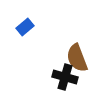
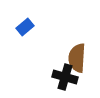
brown semicircle: rotated 24 degrees clockwise
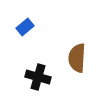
black cross: moved 27 px left
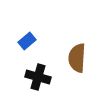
blue rectangle: moved 2 px right, 14 px down
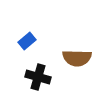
brown semicircle: rotated 92 degrees counterclockwise
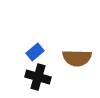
blue rectangle: moved 8 px right, 11 px down
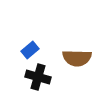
blue rectangle: moved 5 px left, 2 px up
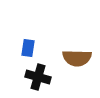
blue rectangle: moved 2 px left, 2 px up; rotated 42 degrees counterclockwise
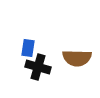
black cross: moved 10 px up
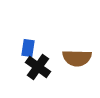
black cross: rotated 20 degrees clockwise
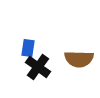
brown semicircle: moved 2 px right, 1 px down
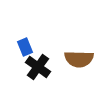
blue rectangle: moved 3 px left, 1 px up; rotated 30 degrees counterclockwise
